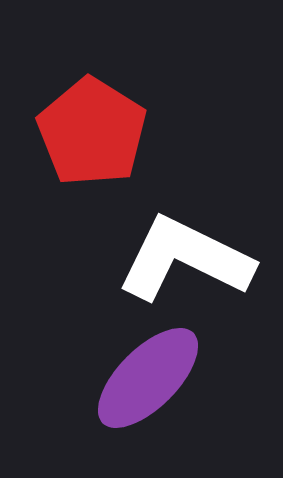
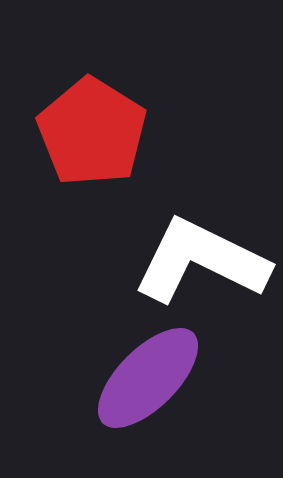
white L-shape: moved 16 px right, 2 px down
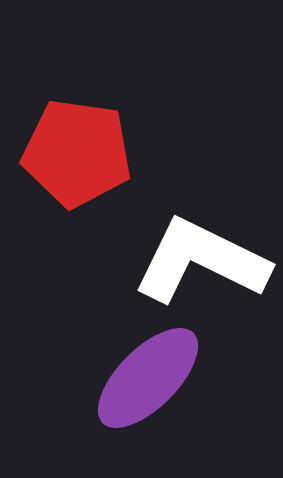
red pentagon: moved 15 px left, 21 px down; rotated 24 degrees counterclockwise
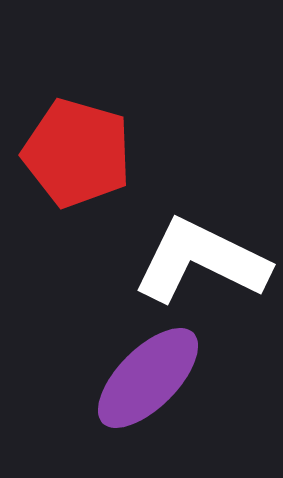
red pentagon: rotated 8 degrees clockwise
